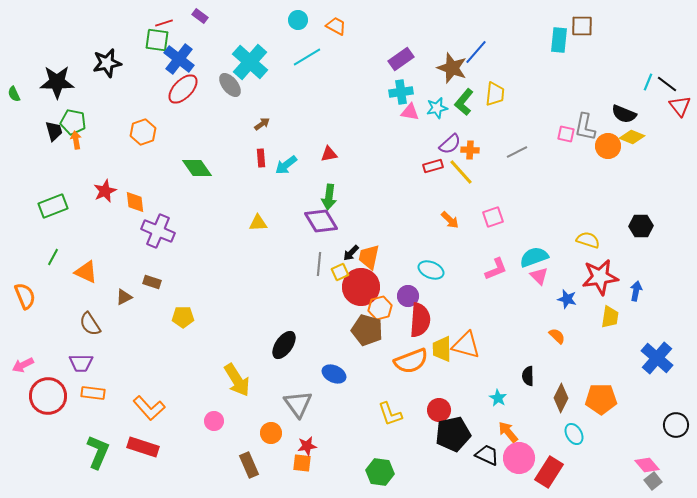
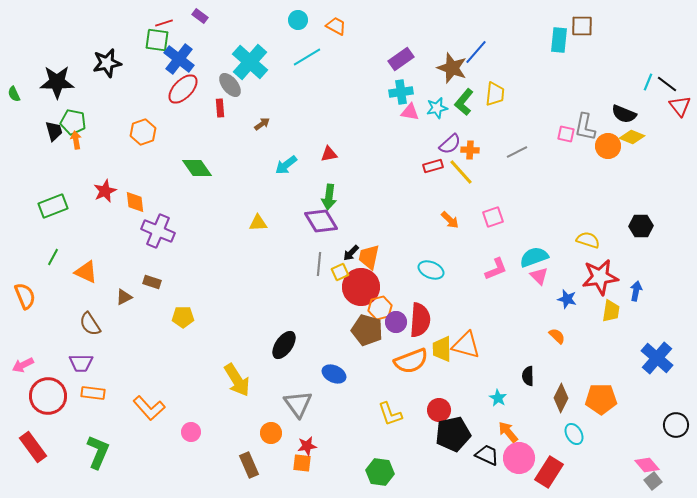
red rectangle at (261, 158): moved 41 px left, 50 px up
purple circle at (408, 296): moved 12 px left, 26 px down
yellow trapezoid at (610, 317): moved 1 px right, 6 px up
pink circle at (214, 421): moved 23 px left, 11 px down
red rectangle at (143, 447): moved 110 px left; rotated 36 degrees clockwise
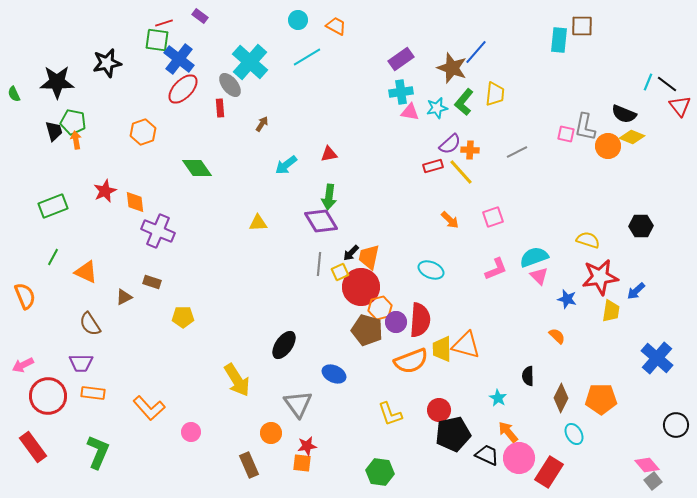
brown arrow at (262, 124): rotated 21 degrees counterclockwise
blue arrow at (636, 291): rotated 144 degrees counterclockwise
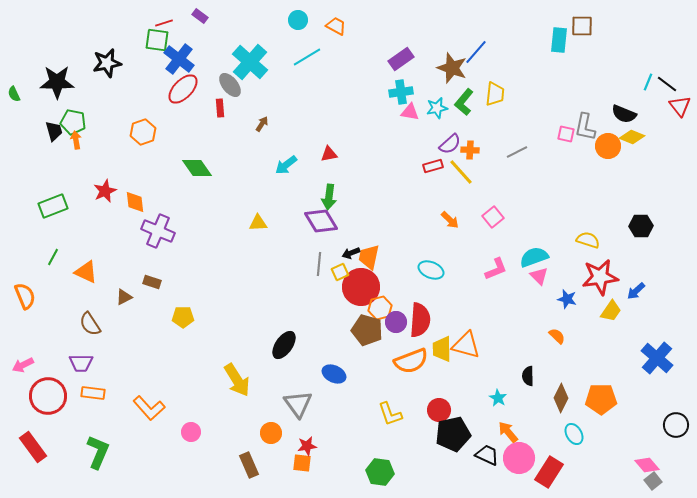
pink square at (493, 217): rotated 20 degrees counterclockwise
black arrow at (351, 253): rotated 24 degrees clockwise
yellow trapezoid at (611, 311): rotated 25 degrees clockwise
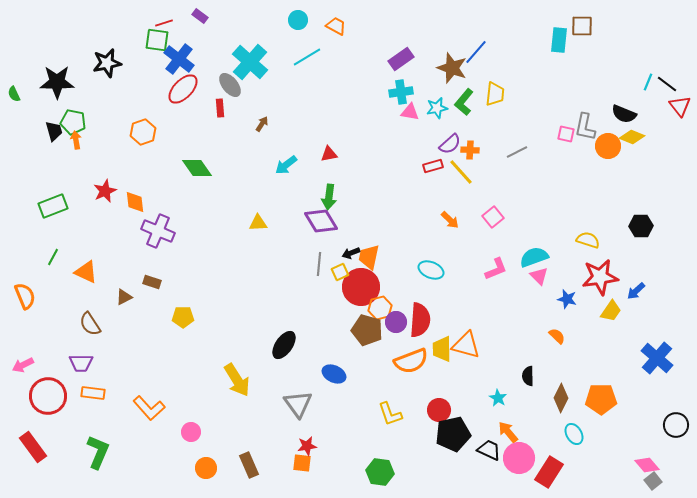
orange circle at (271, 433): moved 65 px left, 35 px down
black trapezoid at (487, 455): moved 2 px right, 5 px up
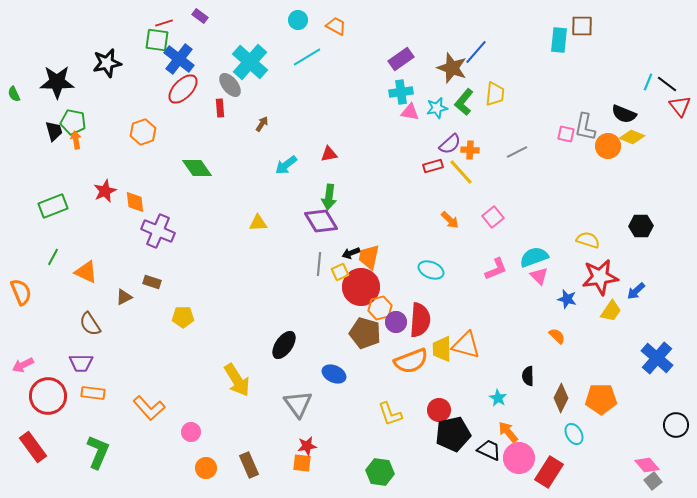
orange semicircle at (25, 296): moved 4 px left, 4 px up
brown pentagon at (367, 330): moved 2 px left, 3 px down
